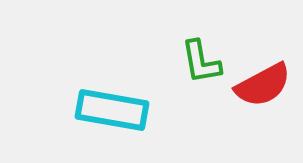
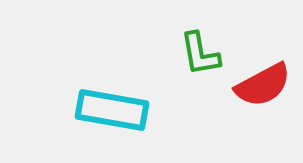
green L-shape: moved 1 px left, 8 px up
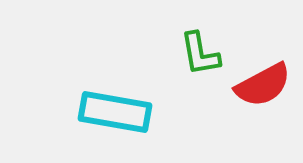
cyan rectangle: moved 3 px right, 2 px down
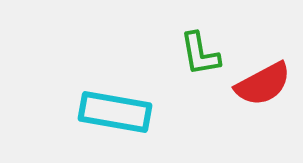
red semicircle: moved 1 px up
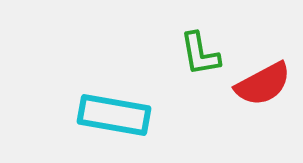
cyan rectangle: moved 1 px left, 3 px down
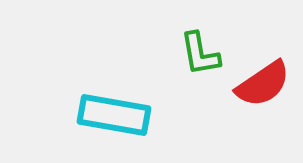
red semicircle: rotated 6 degrees counterclockwise
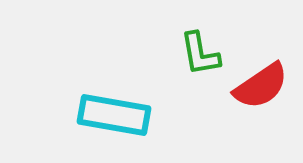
red semicircle: moved 2 px left, 2 px down
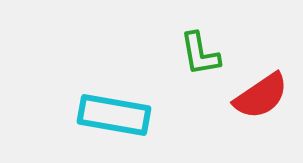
red semicircle: moved 10 px down
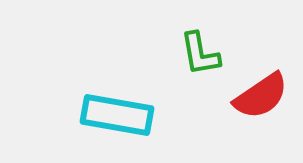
cyan rectangle: moved 3 px right
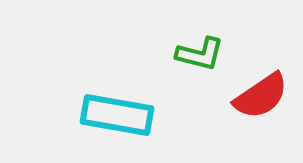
green L-shape: rotated 66 degrees counterclockwise
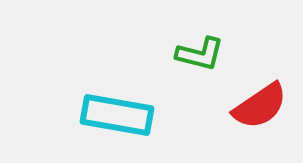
red semicircle: moved 1 px left, 10 px down
